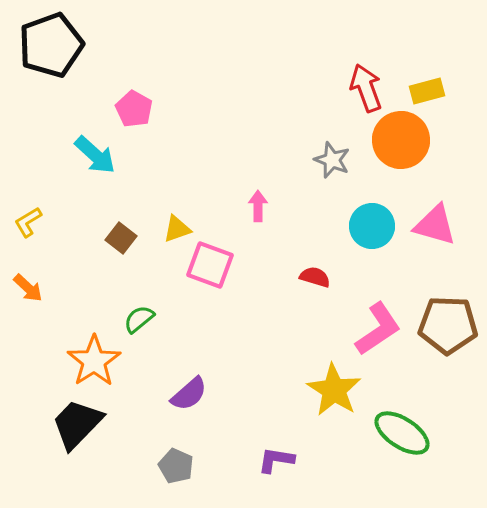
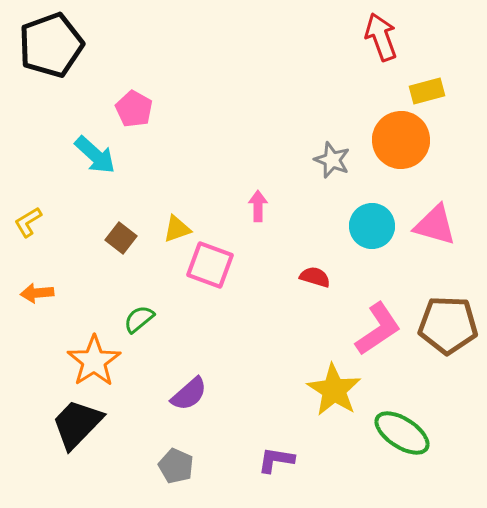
red arrow: moved 15 px right, 51 px up
orange arrow: moved 9 px right, 5 px down; rotated 132 degrees clockwise
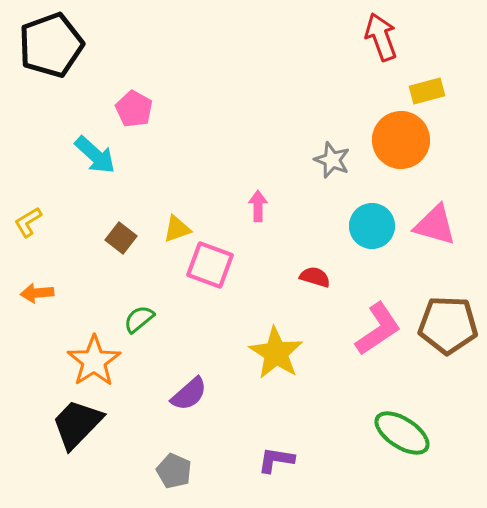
yellow star: moved 58 px left, 37 px up
gray pentagon: moved 2 px left, 5 px down
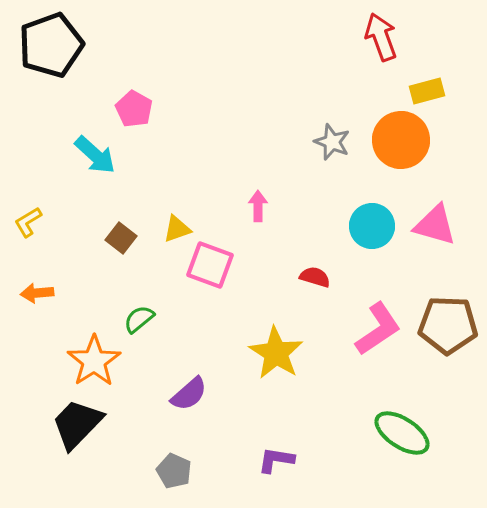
gray star: moved 18 px up
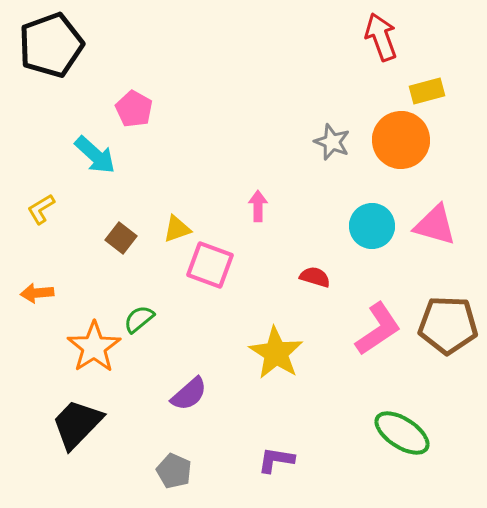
yellow L-shape: moved 13 px right, 13 px up
orange star: moved 14 px up
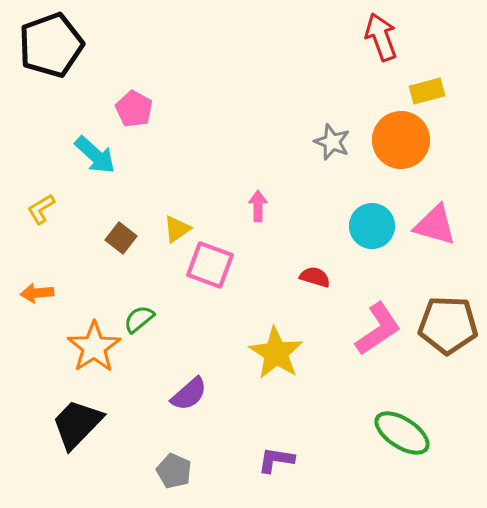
yellow triangle: rotated 16 degrees counterclockwise
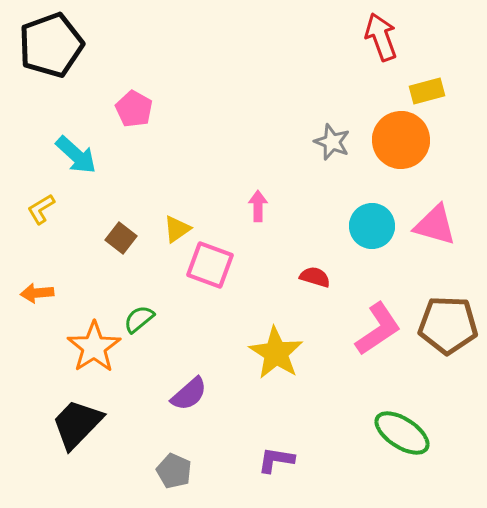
cyan arrow: moved 19 px left
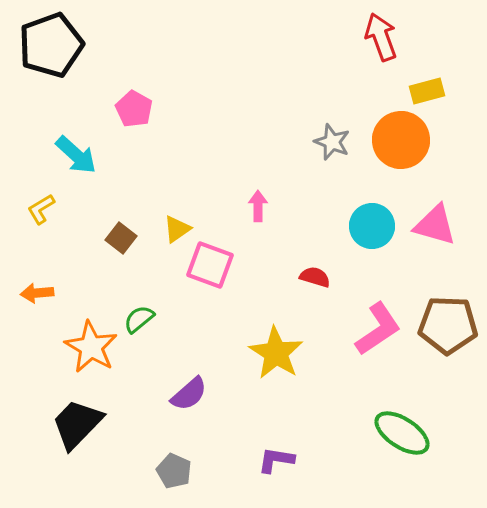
orange star: moved 3 px left; rotated 8 degrees counterclockwise
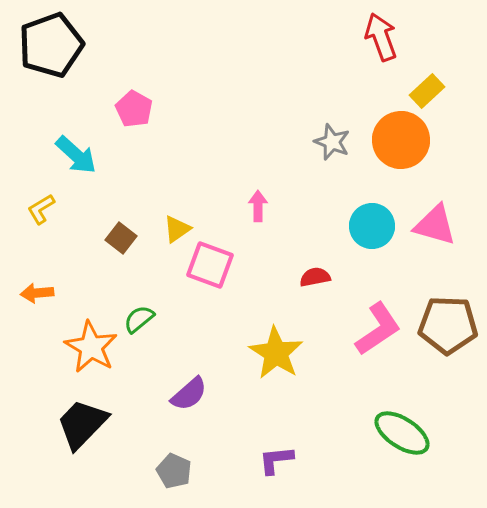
yellow rectangle: rotated 28 degrees counterclockwise
red semicircle: rotated 28 degrees counterclockwise
black trapezoid: moved 5 px right
purple L-shape: rotated 15 degrees counterclockwise
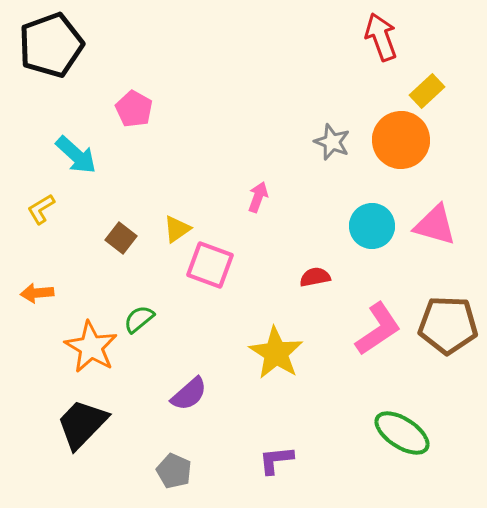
pink arrow: moved 9 px up; rotated 20 degrees clockwise
